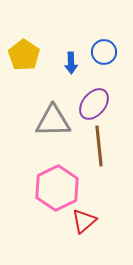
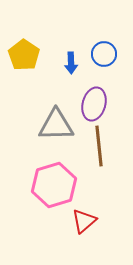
blue circle: moved 2 px down
purple ellipse: rotated 24 degrees counterclockwise
gray triangle: moved 3 px right, 4 px down
pink hexagon: moved 3 px left, 3 px up; rotated 9 degrees clockwise
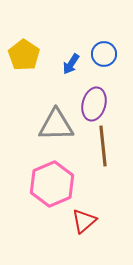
blue arrow: moved 1 px down; rotated 35 degrees clockwise
brown line: moved 4 px right
pink hexagon: moved 2 px left, 1 px up; rotated 6 degrees counterclockwise
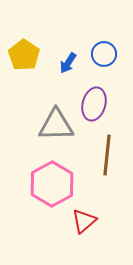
blue arrow: moved 3 px left, 1 px up
brown line: moved 4 px right, 9 px down; rotated 12 degrees clockwise
pink hexagon: rotated 6 degrees counterclockwise
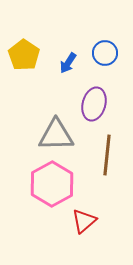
blue circle: moved 1 px right, 1 px up
gray triangle: moved 10 px down
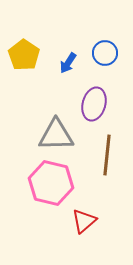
pink hexagon: moved 1 px left, 1 px up; rotated 18 degrees counterclockwise
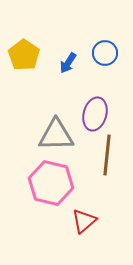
purple ellipse: moved 1 px right, 10 px down
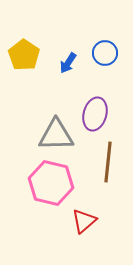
brown line: moved 1 px right, 7 px down
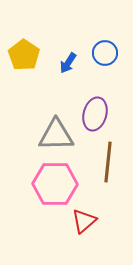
pink hexagon: moved 4 px right, 1 px down; rotated 12 degrees counterclockwise
